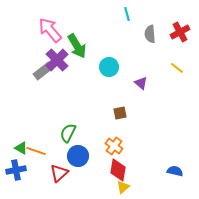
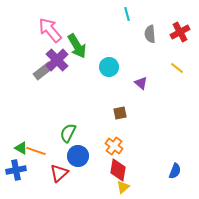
blue semicircle: rotated 98 degrees clockwise
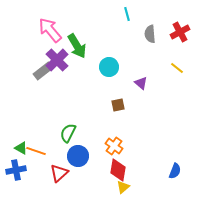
brown square: moved 2 px left, 8 px up
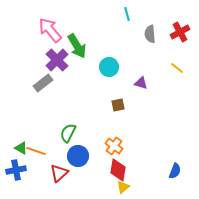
gray rectangle: moved 12 px down
purple triangle: rotated 24 degrees counterclockwise
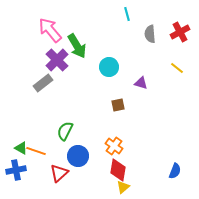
green semicircle: moved 3 px left, 2 px up
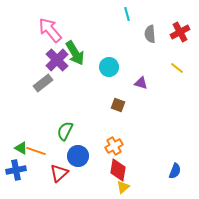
green arrow: moved 2 px left, 7 px down
brown square: rotated 32 degrees clockwise
orange cross: rotated 24 degrees clockwise
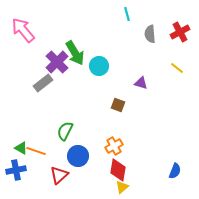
pink arrow: moved 27 px left
purple cross: moved 2 px down
cyan circle: moved 10 px left, 1 px up
red triangle: moved 2 px down
yellow triangle: moved 1 px left
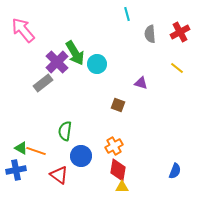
cyan circle: moved 2 px left, 2 px up
green semicircle: rotated 18 degrees counterclockwise
blue circle: moved 3 px right
red triangle: rotated 42 degrees counterclockwise
yellow triangle: rotated 40 degrees clockwise
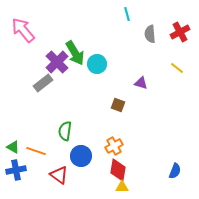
green triangle: moved 8 px left, 1 px up
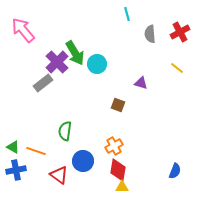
blue circle: moved 2 px right, 5 px down
